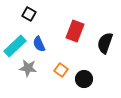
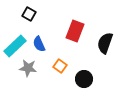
orange square: moved 1 px left, 4 px up
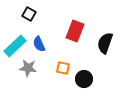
orange square: moved 3 px right, 2 px down; rotated 24 degrees counterclockwise
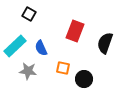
blue semicircle: moved 2 px right, 4 px down
gray star: moved 3 px down
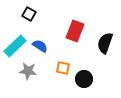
blue semicircle: moved 1 px left, 2 px up; rotated 147 degrees clockwise
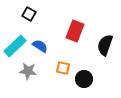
black semicircle: moved 2 px down
